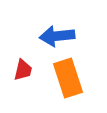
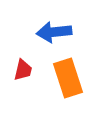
blue arrow: moved 3 px left, 4 px up
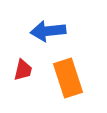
blue arrow: moved 6 px left, 1 px up
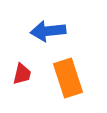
red trapezoid: moved 1 px left, 4 px down
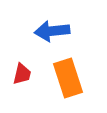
blue arrow: moved 4 px right
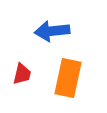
orange rectangle: rotated 30 degrees clockwise
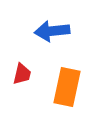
orange rectangle: moved 1 px left, 9 px down
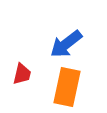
blue arrow: moved 14 px right, 13 px down; rotated 32 degrees counterclockwise
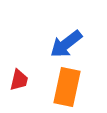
red trapezoid: moved 3 px left, 6 px down
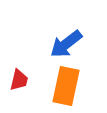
orange rectangle: moved 1 px left, 1 px up
